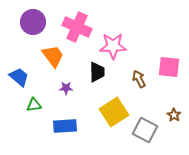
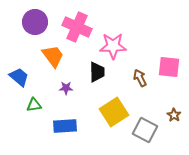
purple circle: moved 2 px right
brown arrow: moved 1 px right, 1 px up
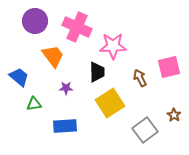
purple circle: moved 1 px up
pink square: rotated 20 degrees counterclockwise
green triangle: moved 1 px up
yellow square: moved 4 px left, 9 px up
gray square: rotated 25 degrees clockwise
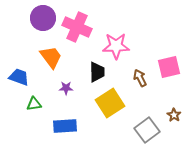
purple circle: moved 8 px right, 3 px up
pink star: moved 3 px right
orange trapezoid: moved 2 px left, 1 px down
blue trapezoid: rotated 20 degrees counterclockwise
gray square: moved 2 px right
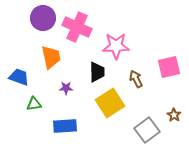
orange trapezoid: rotated 25 degrees clockwise
brown arrow: moved 4 px left, 1 px down
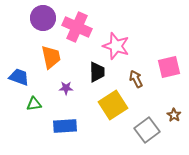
pink star: rotated 20 degrees clockwise
yellow square: moved 3 px right, 2 px down
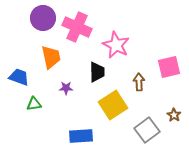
pink star: moved 1 px up; rotated 8 degrees clockwise
brown arrow: moved 3 px right, 3 px down; rotated 24 degrees clockwise
blue rectangle: moved 16 px right, 10 px down
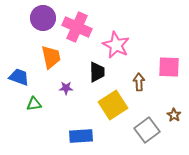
pink square: rotated 15 degrees clockwise
